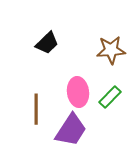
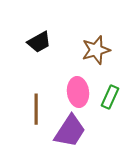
black trapezoid: moved 8 px left, 1 px up; rotated 15 degrees clockwise
brown star: moved 15 px left; rotated 12 degrees counterclockwise
green rectangle: rotated 20 degrees counterclockwise
purple trapezoid: moved 1 px left, 1 px down
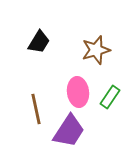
black trapezoid: rotated 30 degrees counterclockwise
green rectangle: rotated 10 degrees clockwise
brown line: rotated 12 degrees counterclockwise
purple trapezoid: moved 1 px left
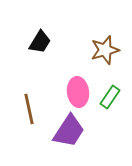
black trapezoid: moved 1 px right
brown star: moved 9 px right
brown line: moved 7 px left
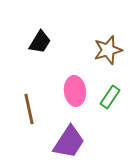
brown star: moved 3 px right
pink ellipse: moved 3 px left, 1 px up
purple trapezoid: moved 11 px down
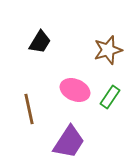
pink ellipse: moved 1 px up; rotated 60 degrees counterclockwise
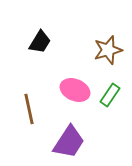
green rectangle: moved 2 px up
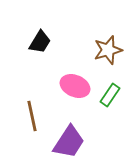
pink ellipse: moved 4 px up
brown line: moved 3 px right, 7 px down
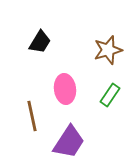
pink ellipse: moved 10 px left, 3 px down; rotated 60 degrees clockwise
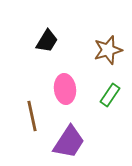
black trapezoid: moved 7 px right, 1 px up
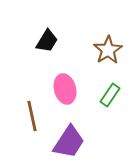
brown star: rotated 16 degrees counterclockwise
pink ellipse: rotated 8 degrees counterclockwise
